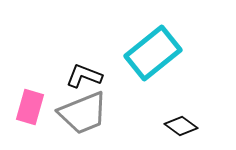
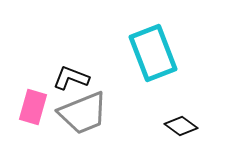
cyan rectangle: rotated 72 degrees counterclockwise
black L-shape: moved 13 px left, 2 px down
pink rectangle: moved 3 px right
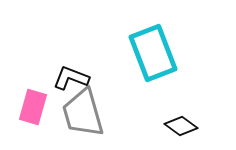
gray trapezoid: rotated 96 degrees clockwise
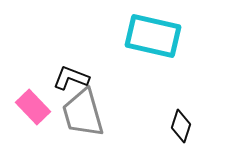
cyan rectangle: moved 17 px up; rotated 56 degrees counterclockwise
pink rectangle: rotated 60 degrees counterclockwise
black diamond: rotated 72 degrees clockwise
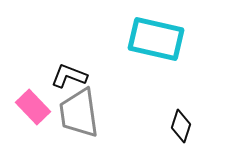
cyan rectangle: moved 3 px right, 3 px down
black L-shape: moved 2 px left, 2 px up
gray trapezoid: moved 4 px left; rotated 8 degrees clockwise
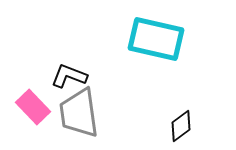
black diamond: rotated 36 degrees clockwise
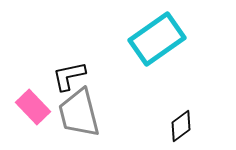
cyan rectangle: moved 1 px right; rotated 48 degrees counterclockwise
black L-shape: rotated 33 degrees counterclockwise
gray trapezoid: rotated 6 degrees counterclockwise
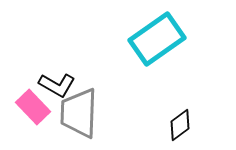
black L-shape: moved 12 px left, 9 px down; rotated 138 degrees counterclockwise
gray trapezoid: rotated 16 degrees clockwise
black diamond: moved 1 px left, 1 px up
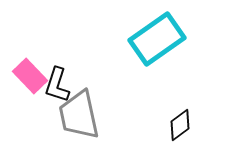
black L-shape: rotated 78 degrees clockwise
pink rectangle: moved 3 px left, 31 px up
gray trapezoid: moved 2 px down; rotated 14 degrees counterclockwise
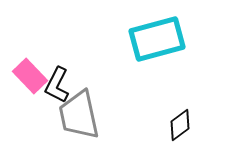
cyan rectangle: rotated 20 degrees clockwise
black L-shape: rotated 9 degrees clockwise
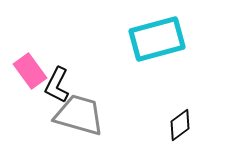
pink rectangle: moved 5 px up; rotated 8 degrees clockwise
gray trapezoid: rotated 118 degrees clockwise
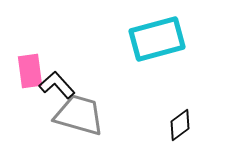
pink rectangle: rotated 28 degrees clockwise
black L-shape: rotated 111 degrees clockwise
